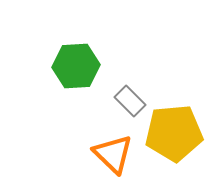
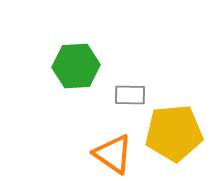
gray rectangle: moved 6 px up; rotated 44 degrees counterclockwise
orange triangle: rotated 9 degrees counterclockwise
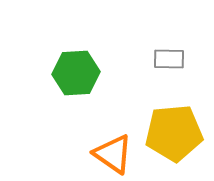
green hexagon: moved 7 px down
gray rectangle: moved 39 px right, 36 px up
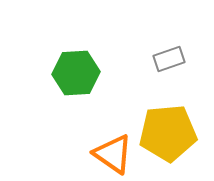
gray rectangle: rotated 20 degrees counterclockwise
yellow pentagon: moved 6 px left
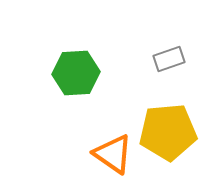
yellow pentagon: moved 1 px up
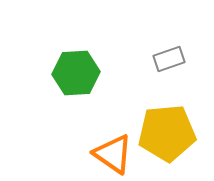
yellow pentagon: moved 1 px left, 1 px down
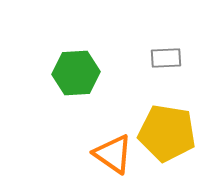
gray rectangle: moved 3 px left, 1 px up; rotated 16 degrees clockwise
yellow pentagon: rotated 14 degrees clockwise
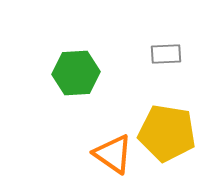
gray rectangle: moved 4 px up
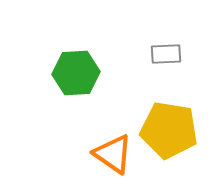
yellow pentagon: moved 2 px right, 3 px up
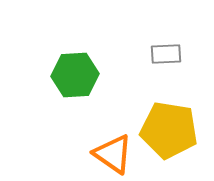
green hexagon: moved 1 px left, 2 px down
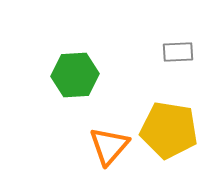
gray rectangle: moved 12 px right, 2 px up
orange triangle: moved 4 px left, 8 px up; rotated 36 degrees clockwise
